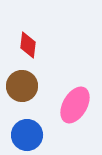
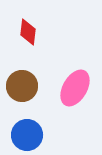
red diamond: moved 13 px up
pink ellipse: moved 17 px up
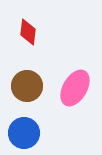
brown circle: moved 5 px right
blue circle: moved 3 px left, 2 px up
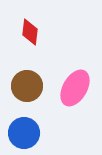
red diamond: moved 2 px right
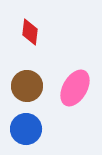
blue circle: moved 2 px right, 4 px up
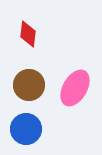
red diamond: moved 2 px left, 2 px down
brown circle: moved 2 px right, 1 px up
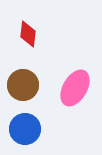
brown circle: moved 6 px left
blue circle: moved 1 px left
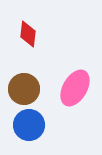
brown circle: moved 1 px right, 4 px down
blue circle: moved 4 px right, 4 px up
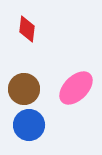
red diamond: moved 1 px left, 5 px up
pink ellipse: moved 1 px right; rotated 15 degrees clockwise
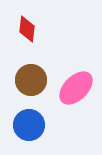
brown circle: moved 7 px right, 9 px up
